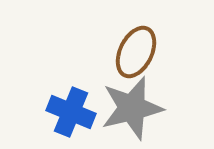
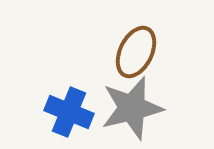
blue cross: moved 2 px left
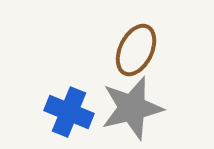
brown ellipse: moved 2 px up
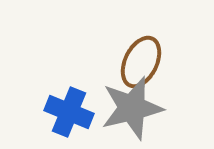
brown ellipse: moved 5 px right, 12 px down
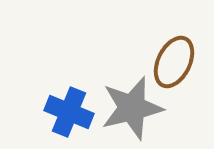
brown ellipse: moved 33 px right
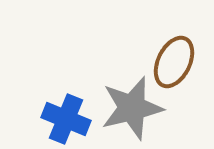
blue cross: moved 3 px left, 7 px down
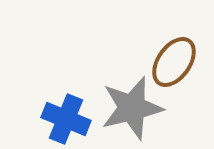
brown ellipse: rotated 9 degrees clockwise
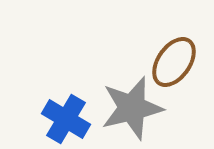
blue cross: rotated 9 degrees clockwise
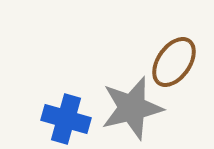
blue cross: rotated 15 degrees counterclockwise
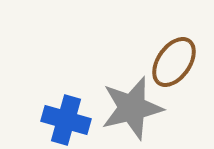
blue cross: moved 1 px down
